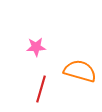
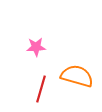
orange semicircle: moved 3 px left, 5 px down
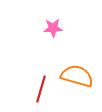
pink star: moved 17 px right, 19 px up
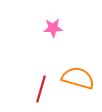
orange semicircle: moved 1 px right, 2 px down
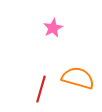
pink star: rotated 24 degrees counterclockwise
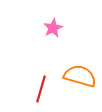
orange semicircle: moved 2 px right, 2 px up
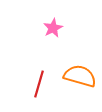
red line: moved 2 px left, 5 px up
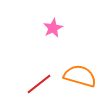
red line: rotated 36 degrees clockwise
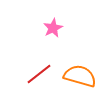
red line: moved 10 px up
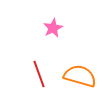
red line: rotated 72 degrees counterclockwise
